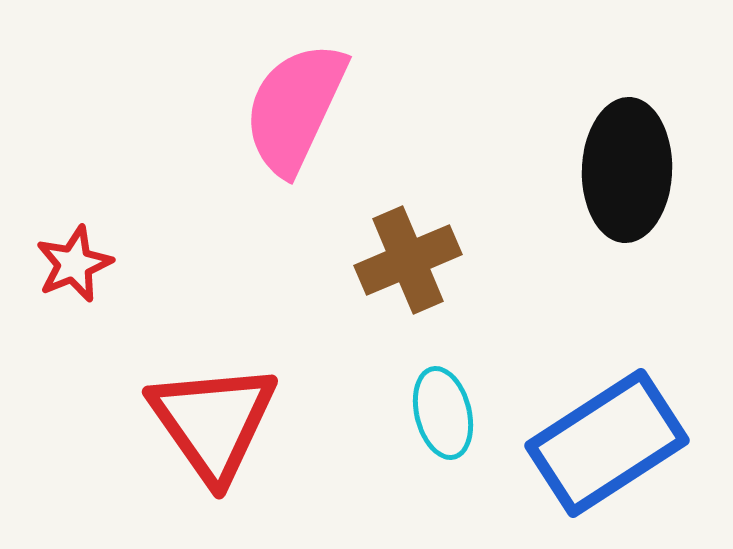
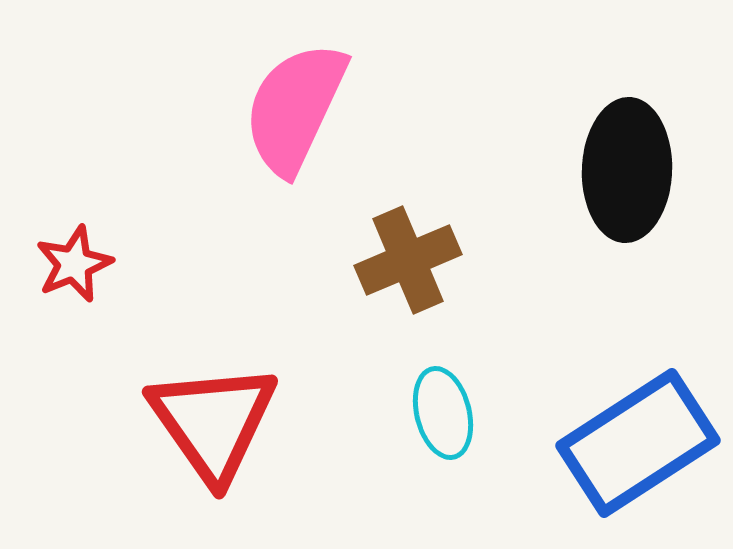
blue rectangle: moved 31 px right
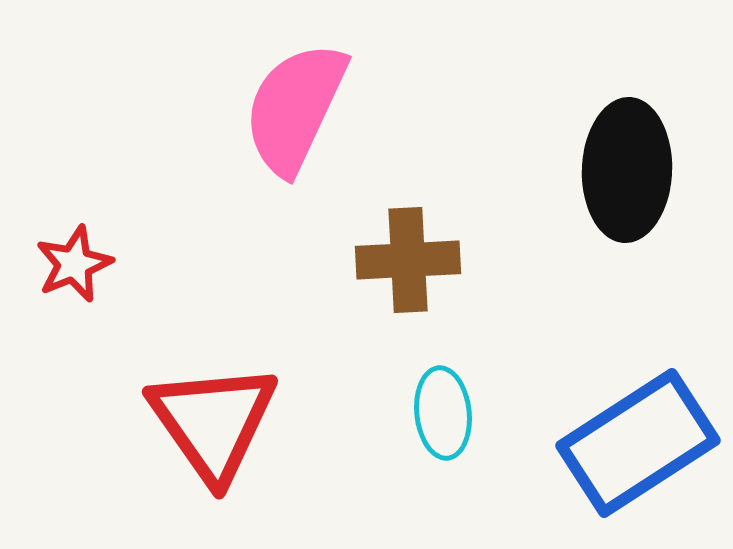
brown cross: rotated 20 degrees clockwise
cyan ellipse: rotated 8 degrees clockwise
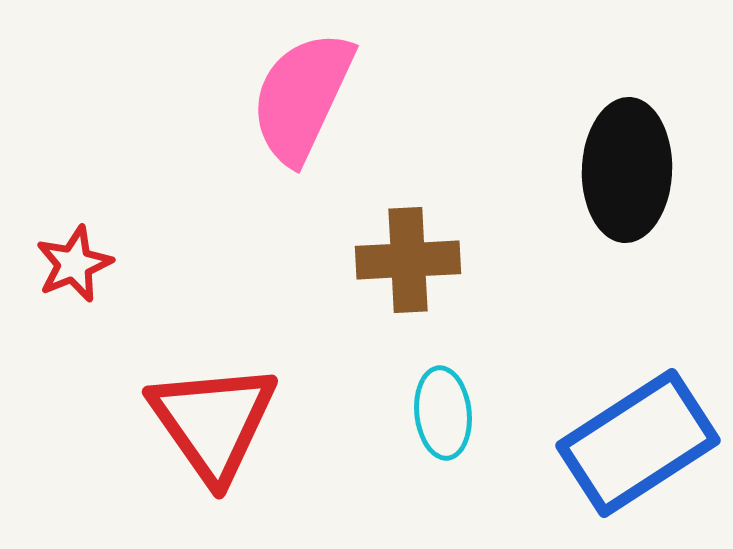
pink semicircle: moved 7 px right, 11 px up
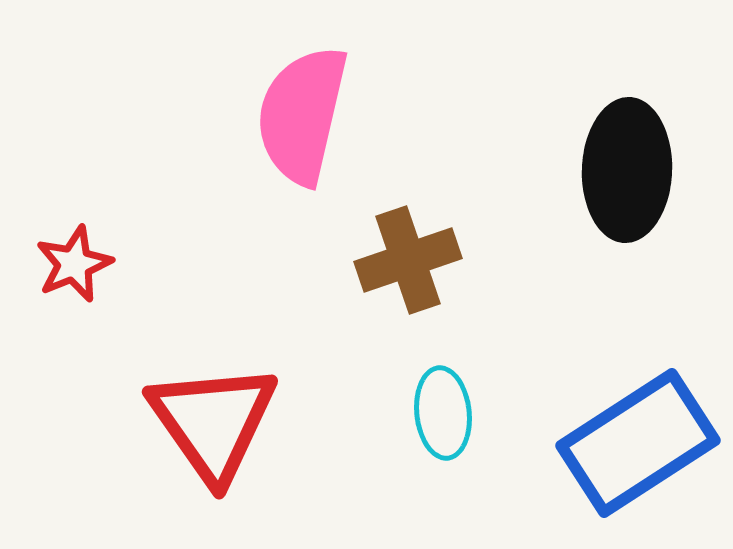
pink semicircle: moved 18 px down; rotated 12 degrees counterclockwise
brown cross: rotated 16 degrees counterclockwise
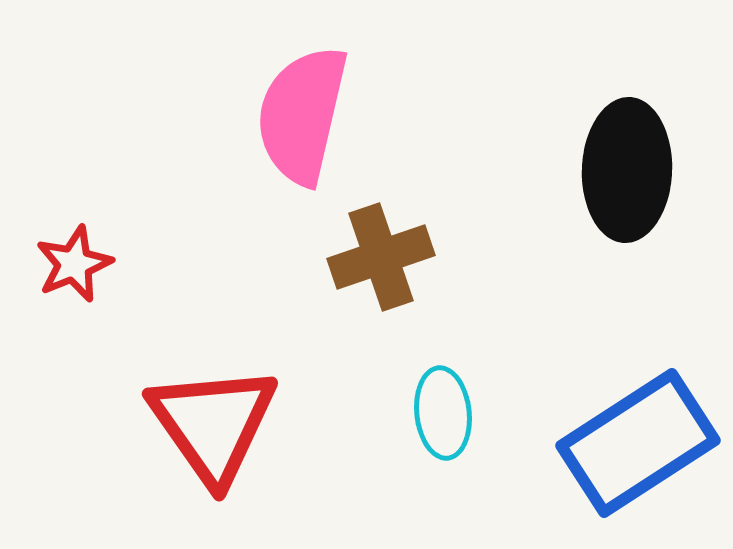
brown cross: moved 27 px left, 3 px up
red triangle: moved 2 px down
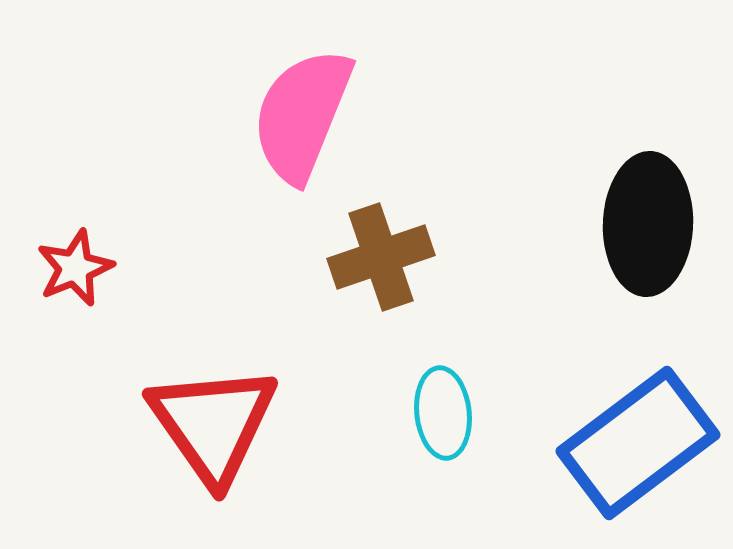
pink semicircle: rotated 9 degrees clockwise
black ellipse: moved 21 px right, 54 px down
red star: moved 1 px right, 4 px down
blue rectangle: rotated 4 degrees counterclockwise
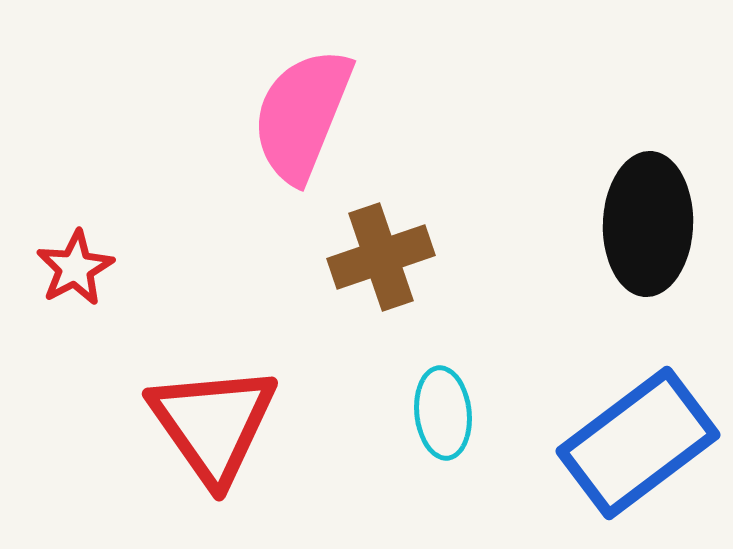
red star: rotated 6 degrees counterclockwise
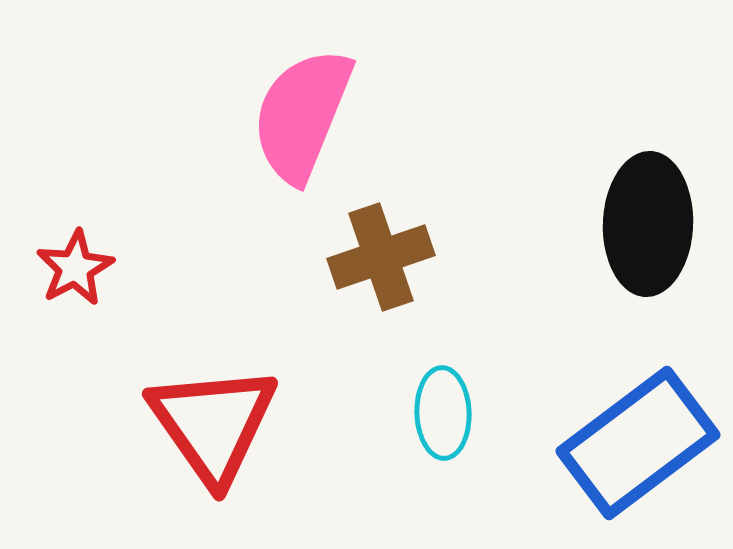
cyan ellipse: rotated 4 degrees clockwise
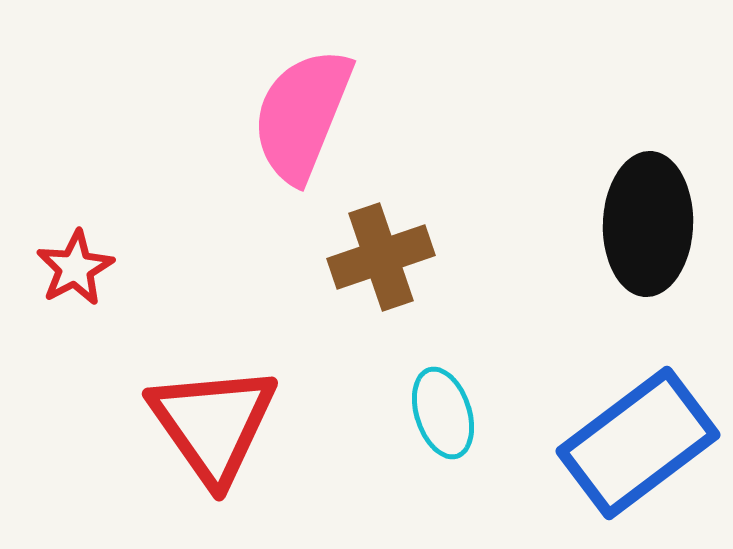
cyan ellipse: rotated 16 degrees counterclockwise
